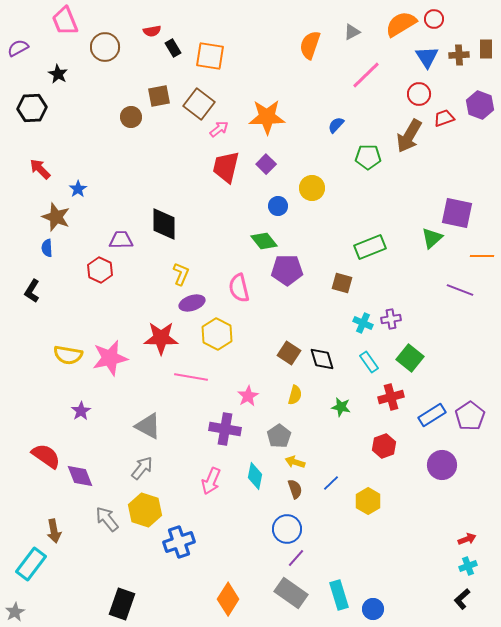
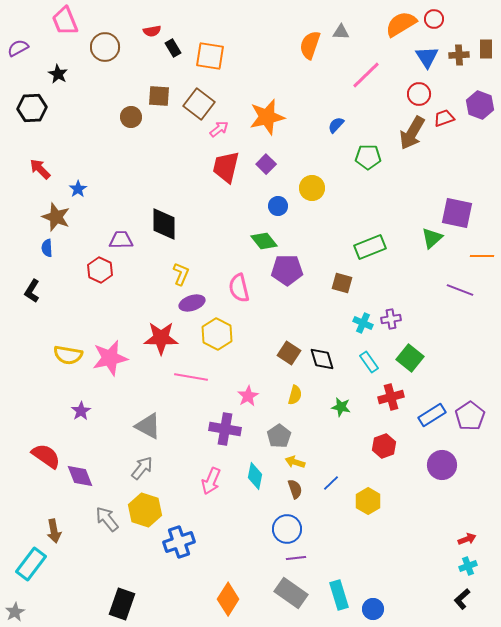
gray triangle at (352, 32): moved 11 px left; rotated 30 degrees clockwise
brown square at (159, 96): rotated 15 degrees clockwise
orange star at (267, 117): rotated 12 degrees counterclockwise
brown arrow at (409, 136): moved 3 px right, 3 px up
purple line at (296, 558): rotated 42 degrees clockwise
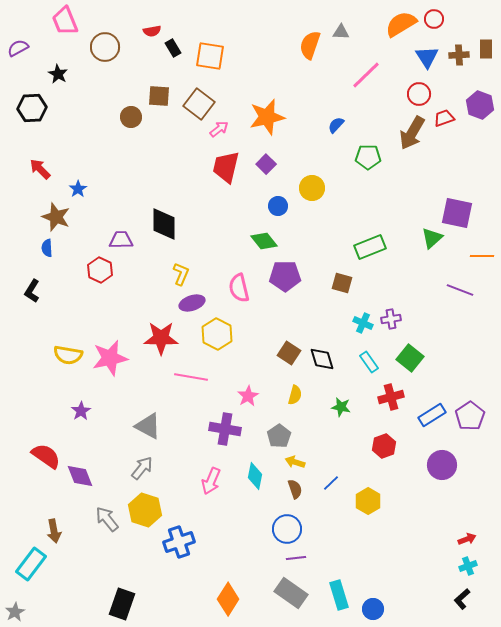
purple pentagon at (287, 270): moved 2 px left, 6 px down
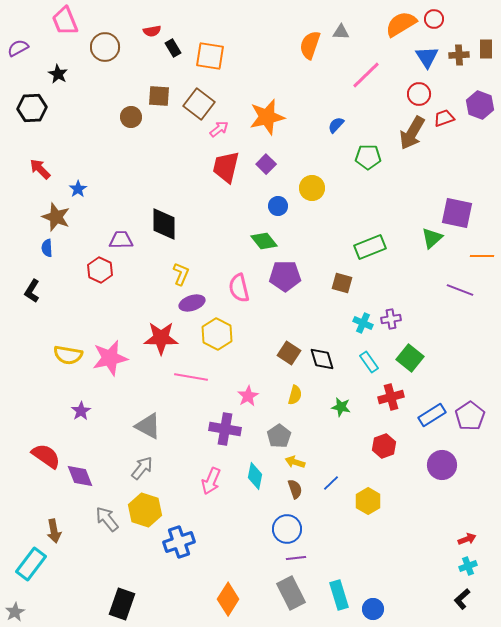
gray rectangle at (291, 593): rotated 28 degrees clockwise
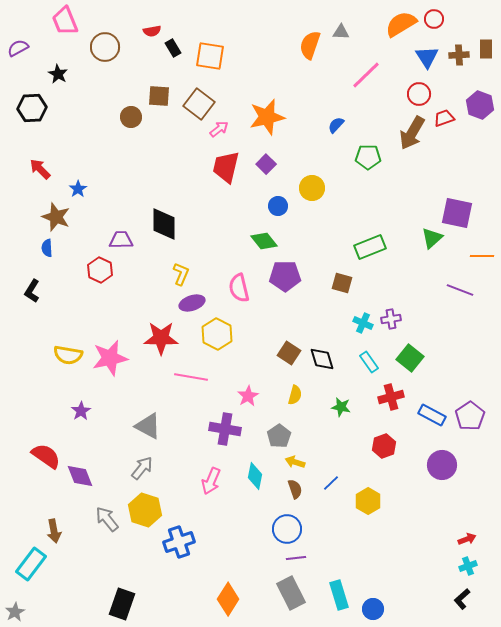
blue rectangle at (432, 415): rotated 60 degrees clockwise
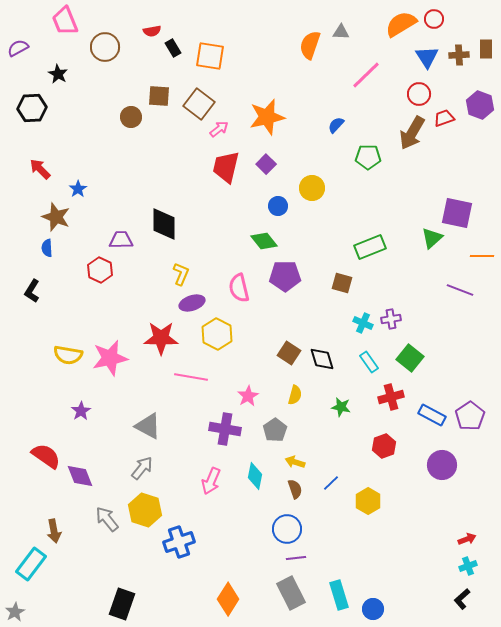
gray pentagon at (279, 436): moved 4 px left, 6 px up
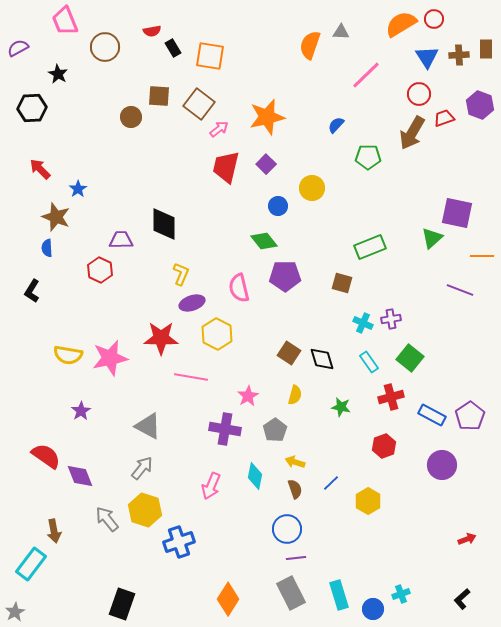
pink arrow at (211, 481): moved 5 px down
cyan cross at (468, 566): moved 67 px left, 28 px down
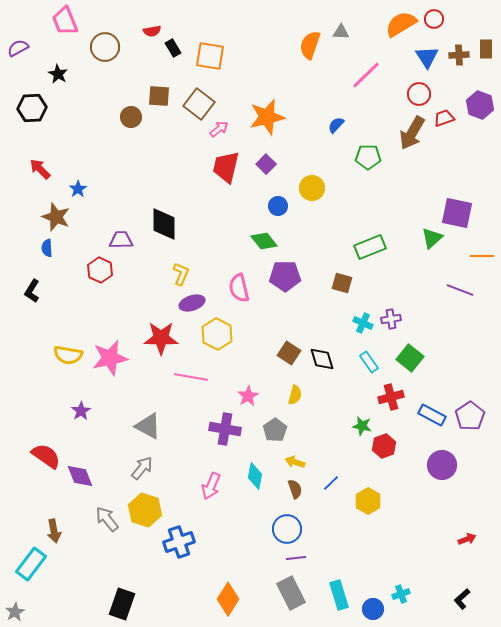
green star at (341, 407): moved 21 px right, 19 px down
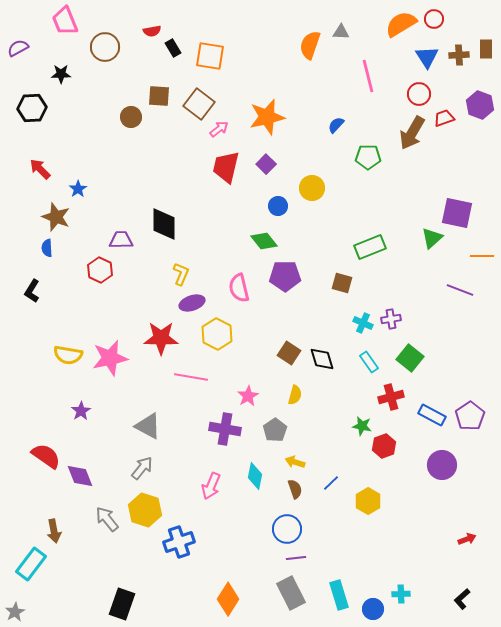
black star at (58, 74): moved 3 px right; rotated 30 degrees counterclockwise
pink line at (366, 75): moved 2 px right, 1 px down; rotated 60 degrees counterclockwise
cyan cross at (401, 594): rotated 18 degrees clockwise
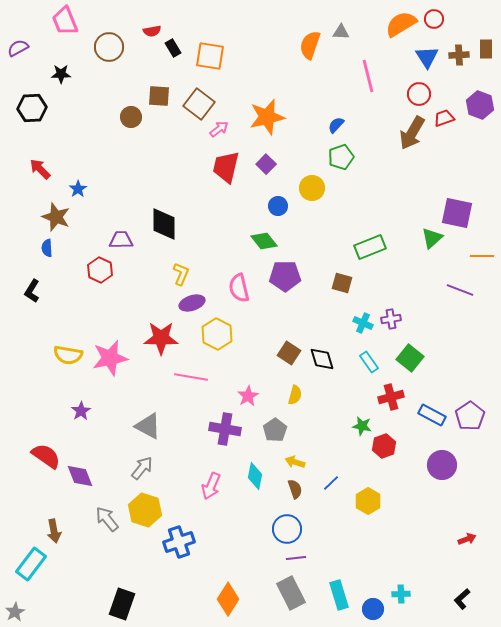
brown circle at (105, 47): moved 4 px right
green pentagon at (368, 157): moved 27 px left; rotated 20 degrees counterclockwise
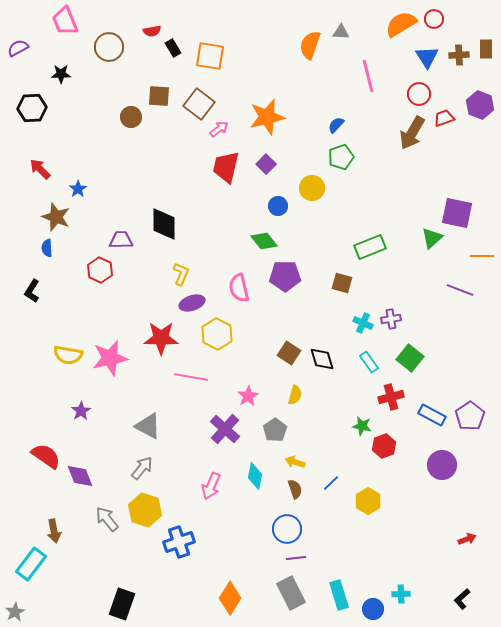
purple cross at (225, 429): rotated 32 degrees clockwise
orange diamond at (228, 599): moved 2 px right, 1 px up
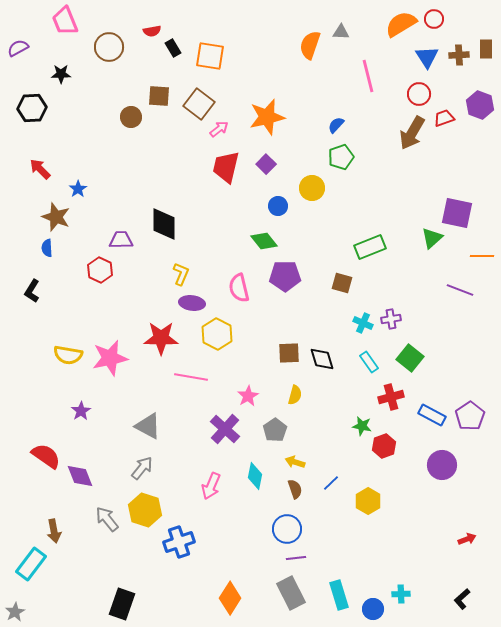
purple ellipse at (192, 303): rotated 25 degrees clockwise
brown square at (289, 353): rotated 35 degrees counterclockwise
